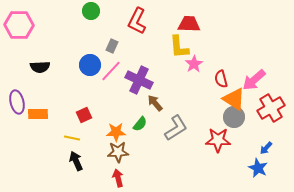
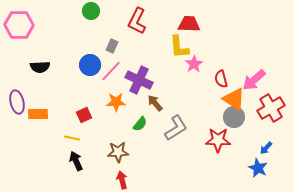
orange star: moved 30 px up
red arrow: moved 4 px right, 2 px down
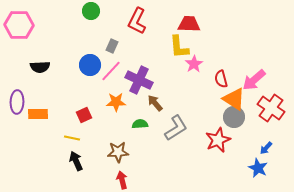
purple ellipse: rotated 15 degrees clockwise
red cross: rotated 24 degrees counterclockwise
green semicircle: rotated 133 degrees counterclockwise
red star: rotated 25 degrees counterclockwise
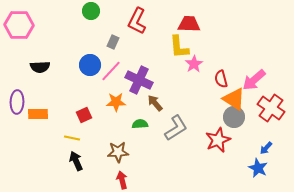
gray rectangle: moved 1 px right, 4 px up
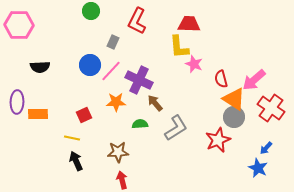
pink star: rotated 18 degrees counterclockwise
